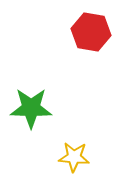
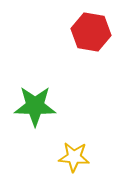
green star: moved 4 px right, 2 px up
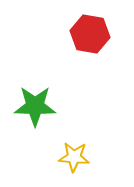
red hexagon: moved 1 px left, 2 px down
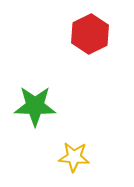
red hexagon: rotated 24 degrees clockwise
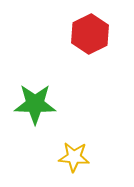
green star: moved 2 px up
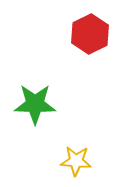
yellow star: moved 2 px right, 4 px down
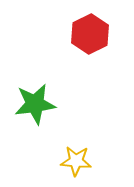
green star: rotated 9 degrees counterclockwise
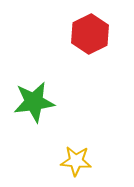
green star: moved 1 px left, 2 px up
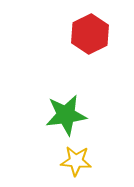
green star: moved 32 px right, 13 px down
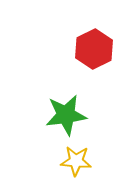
red hexagon: moved 4 px right, 15 px down
